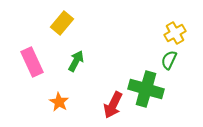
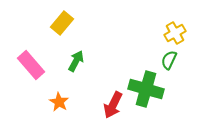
pink rectangle: moved 1 px left, 3 px down; rotated 16 degrees counterclockwise
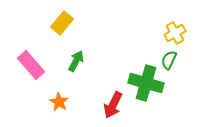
green cross: moved 6 px up
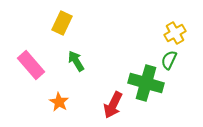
yellow rectangle: rotated 15 degrees counterclockwise
green arrow: rotated 60 degrees counterclockwise
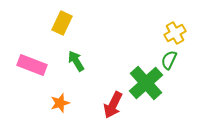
pink rectangle: moved 1 px right; rotated 28 degrees counterclockwise
green cross: rotated 32 degrees clockwise
orange star: moved 1 px right, 1 px down; rotated 24 degrees clockwise
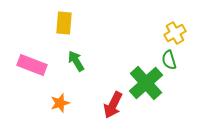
yellow rectangle: moved 2 px right; rotated 20 degrees counterclockwise
green semicircle: rotated 42 degrees counterclockwise
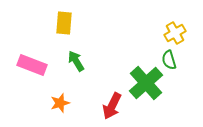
red arrow: moved 1 px left, 1 px down
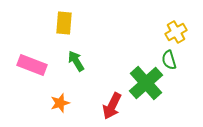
yellow cross: moved 1 px right, 1 px up
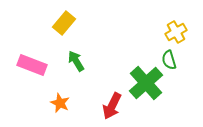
yellow rectangle: rotated 35 degrees clockwise
orange star: rotated 30 degrees counterclockwise
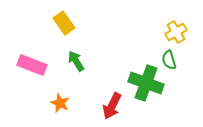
yellow rectangle: rotated 75 degrees counterclockwise
green cross: rotated 28 degrees counterclockwise
